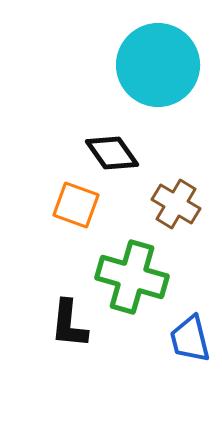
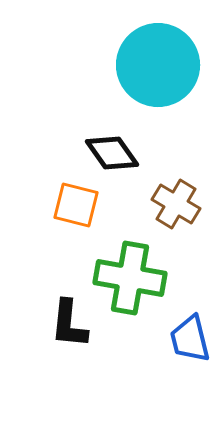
orange square: rotated 6 degrees counterclockwise
green cross: moved 2 px left, 1 px down; rotated 6 degrees counterclockwise
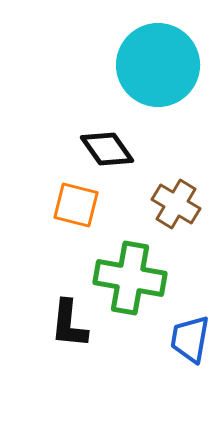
black diamond: moved 5 px left, 4 px up
blue trapezoid: rotated 24 degrees clockwise
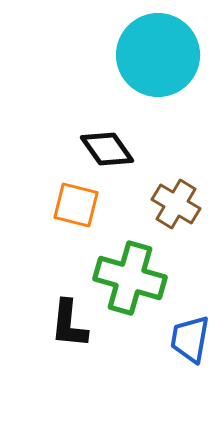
cyan circle: moved 10 px up
green cross: rotated 6 degrees clockwise
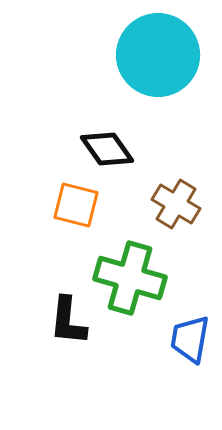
black L-shape: moved 1 px left, 3 px up
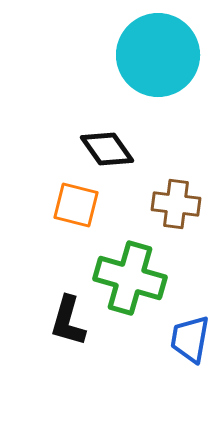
brown cross: rotated 24 degrees counterclockwise
black L-shape: rotated 10 degrees clockwise
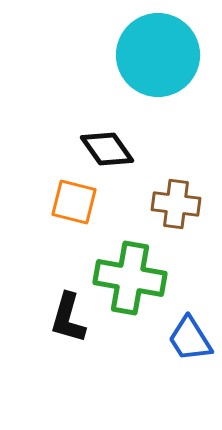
orange square: moved 2 px left, 3 px up
green cross: rotated 6 degrees counterclockwise
black L-shape: moved 3 px up
blue trapezoid: rotated 42 degrees counterclockwise
